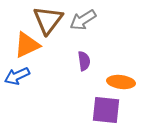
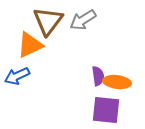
brown triangle: moved 1 px down
orange triangle: moved 3 px right
purple semicircle: moved 14 px right, 15 px down
orange ellipse: moved 4 px left
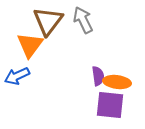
gray arrow: rotated 96 degrees clockwise
orange triangle: rotated 28 degrees counterclockwise
purple square: moved 4 px right, 5 px up
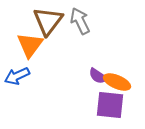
gray arrow: moved 3 px left, 1 px down
purple semicircle: rotated 132 degrees clockwise
orange ellipse: rotated 16 degrees clockwise
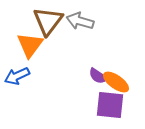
gray arrow: rotated 48 degrees counterclockwise
orange ellipse: moved 1 px left; rotated 12 degrees clockwise
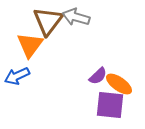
gray arrow: moved 4 px left, 4 px up
purple semicircle: rotated 78 degrees counterclockwise
orange ellipse: moved 3 px right, 2 px down
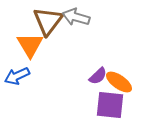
orange triangle: rotated 8 degrees counterclockwise
orange ellipse: moved 2 px up
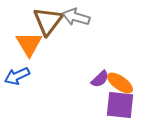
orange triangle: moved 1 px left, 1 px up
purple semicircle: moved 2 px right, 3 px down
orange ellipse: moved 1 px right, 1 px down
purple square: moved 10 px right
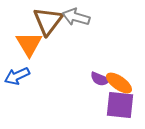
purple semicircle: rotated 66 degrees clockwise
orange ellipse: moved 1 px left
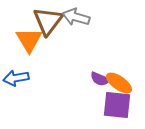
orange triangle: moved 4 px up
blue arrow: moved 1 px left, 2 px down; rotated 15 degrees clockwise
purple square: moved 3 px left
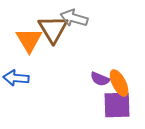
gray arrow: moved 2 px left, 1 px down
brown triangle: moved 5 px right, 8 px down; rotated 8 degrees counterclockwise
blue arrow: rotated 15 degrees clockwise
orange ellipse: rotated 28 degrees clockwise
purple square: rotated 8 degrees counterclockwise
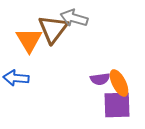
brown triangle: rotated 8 degrees clockwise
purple semicircle: rotated 30 degrees counterclockwise
